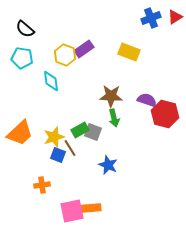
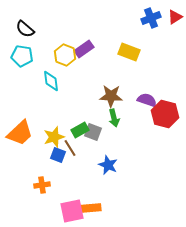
cyan pentagon: moved 2 px up
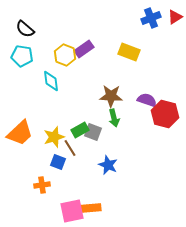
blue square: moved 7 px down
